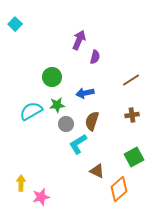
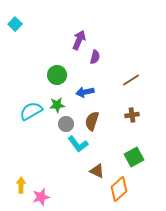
green circle: moved 5 px right, 2 px up
blue arrow: moved 1 px up
cyan L-shape: rotated 95 degrees counterclockwise
yellow arrow: moved 2 px down
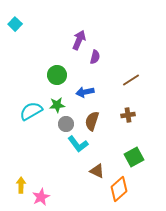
brown cross: moved 4 px left
pink star: rotated 12 degrees counterclockwise
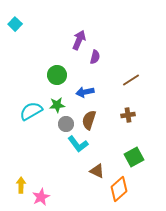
brown semicircle: moved 3 px left, 1 px up
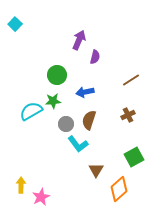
green star: moved 4 px left, 4 px up
brown cross: rotated 16 degrees counterclockwise
brown triangle: moved 1 px left, 1 px up; rotated 35 degrees clockwise
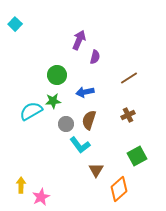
brown line: moved 2 px left, 2 px up
cyan L-shape: moved 2 px right, 1 px down
green square: moved 3 px right, 1 px up
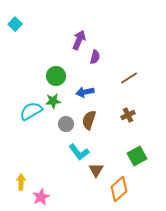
green circle: moved 1 px left, 1 px down
cyan L-shape: moved 1 px left, 7 px down
yellow arrow: moved 3 px up
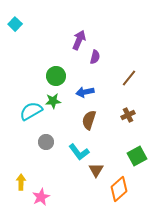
brown line: rotated 18 degrees counterclockwise
gray circle: moved 20 px left, 18 px down
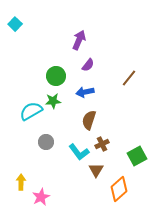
purple semicircle: moved 7 px left, 8 px down; rotated 24 degrees clockwise
brown cross: moved 26 px left, 29 px down
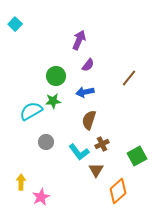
orange diamond: moved 1 px left, 2 px down
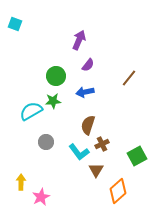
cyan square: rotated 24 degrees counterclockwise
brown semicircle: moved 1 px left, 5 px down
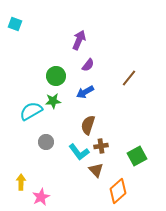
blue arrow: rotated 18 degrees counterclockwise
brown cross: moved 1 px left, 2 px down; rotated 16 degrees clockwise
brown triangle: rotated 14 degrees counterclockwise
